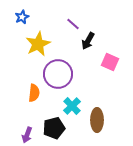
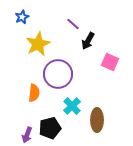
black pentagon: moved 4 px left
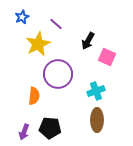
purple line: moved 17 px left
pink square: moved 3 px left, 5 px up
orange semicircle: moved 3 px down
cyan cross: moved 24 px right, 15 px up; rotated 24 degrees clockwise
black pentagon: rotated 20 degrees clockwise
purple arrow: moved 3 px left, 3 px up
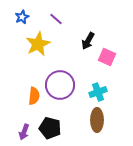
purple line: moved 5 px up
purple circle: moved 2 px right, 11 px down
cyan cross: moved 2 px right, 1 px down
black pentagon: rotated 10 degrees clockwise
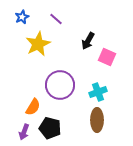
orange semicircle: moved 1 px left, 11 px down; rotated 24 degrees clockwise
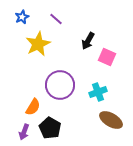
brown ellipse: moved 14 px right; rotated 60 degrees counterclockwise
black pentagon: rotated 15 degrees clockwise
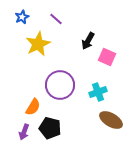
black pentagon: rotated 15 degrees counterclockwise
